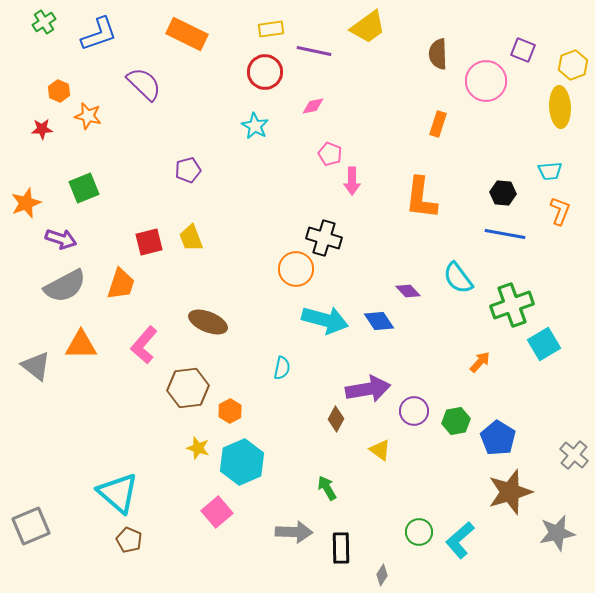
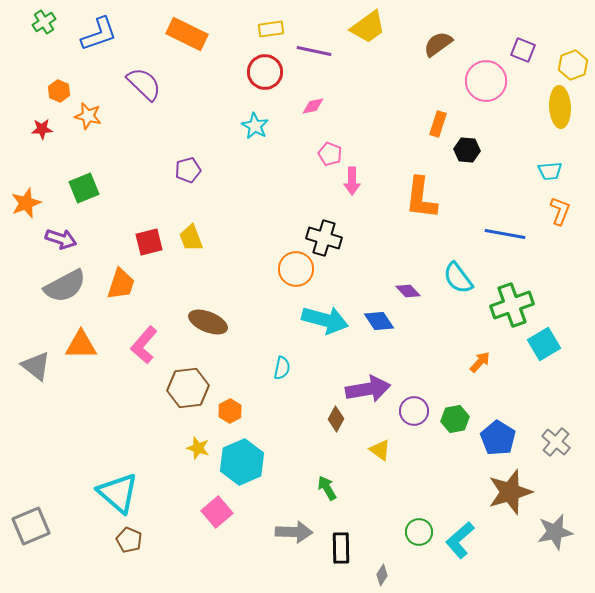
brown semicircle at (438, 54): moved 10 px up; rotated 56 degrees clockwise
black hexagon at (503, 193): moved 36 px left, 43 px up
green hexagon at (456, 421): moved 1 px left, 2 px up
gray cross at (574, 455): moved 18 px left, 13 px up
gray star at (557, 533): moved 2 px left, 1 px up
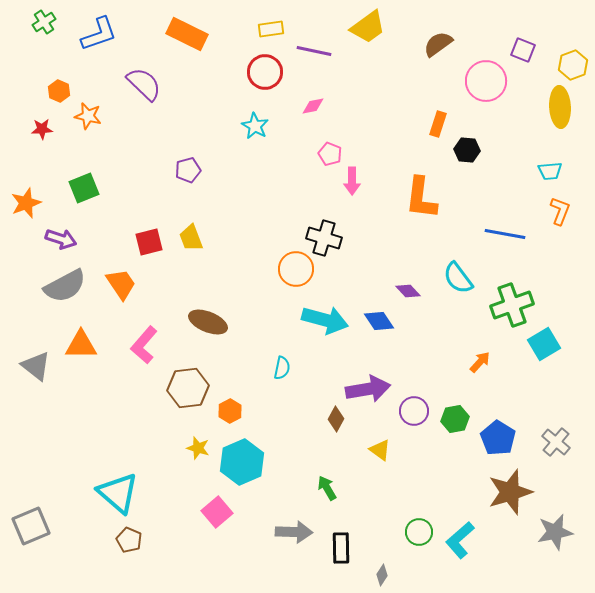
orange trapezoid at (121, 284): rotated 52 degrees counterclockwise
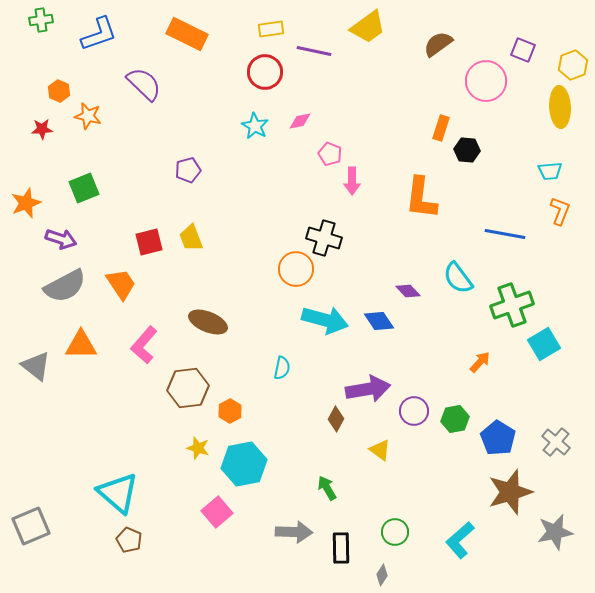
green cross at (44, 22): moved 3 px left, 2 px up; rotated 25 degrees clockwise
pink diamond at (313, 106): moved 13 px left, 15 px down
orange rectangle at (438, 124): moved 3 px right, 4 px down
cyan hexagon at (242, 462): moved 2 px right, 2 px down; rotated 12 degrees clockwise
green circle at (419, 532): moved 24 px left
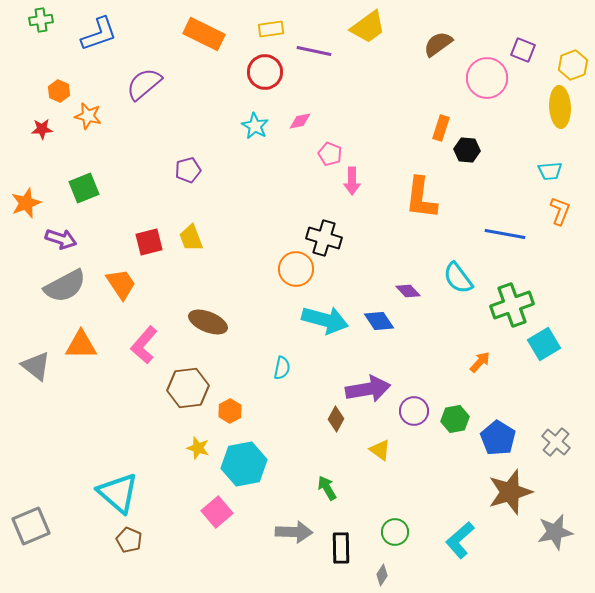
orange rectangle at (187, 34): moved 17 px right
pink circle at (486, 81): moved 1 px right, 3 px up
purple semicircle at (144, 84): rotated 84 degrees counterclockwise
